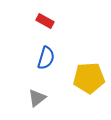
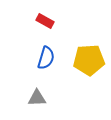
yellow pentagon: moved 18 px up
gray triangle: rotated 36 degrees clockwise
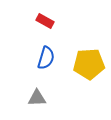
yellow pentagon: moved 4 px down
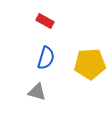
yellow pentagon: moved 1 px right
gray triangle: moved 6 px up; rotated 18 degrees clockwise
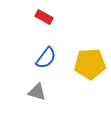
red rectangle: moved 1 px left, 4 px up
blue semicircle: rotated 20 degrees clockwise
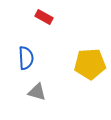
blue semicircle: moved 20 px left; rotated 40 degrees counterclockwise
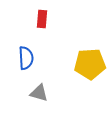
red rectangle: moved 2 px left, 2 px down; rotated 66 degrees clockwise
gray triangle: moved 2 px right, 1 px down
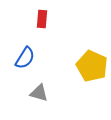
blue semicircle: moved 1 px left; rotated 35 degrees clockwise
yellow pentagon: moved 2 px right, 2 px down; rotated 28 degrees clockwise
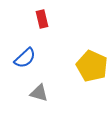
red rectangle: rotated 18 degrees counterclockwise
blue semicircle: rotated 15 degrees clockwise
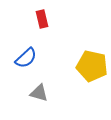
blue semicircle: moved 1 px right
yellow pentagon: rotated 12 degrees counterclockwise
